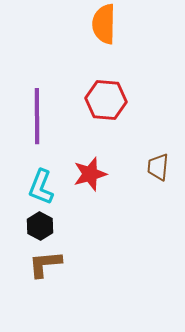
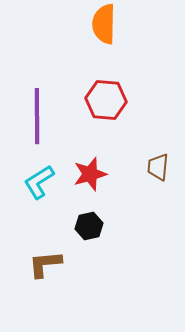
cyan L-shape: moved 2 px left, 5 px up; rotated 36 degrees clockwise
black hexagon: moved 49 px right; rotated 20 degrees clockwise
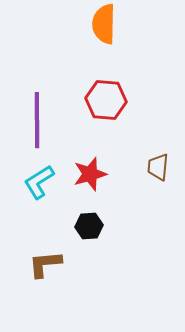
purple line: moved 4 px down
black hexagon: rotated 8 degrees clockwise
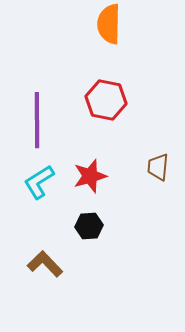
orange semicircle: moved 5 px right
red hexagon: rotated 6 degrees clockwise
red star: moved 2 px down
brown L-shape: rotated 51 degrees clockwise
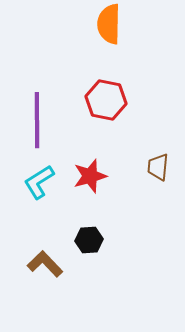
black hexagon: moved 14 px down
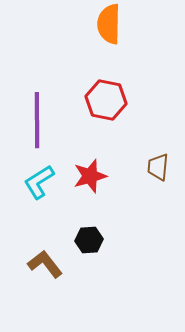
brown L-shape: rotated 6 degrees clockwise
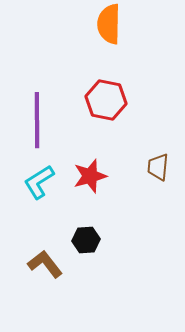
black hexagon: moved 3 px left
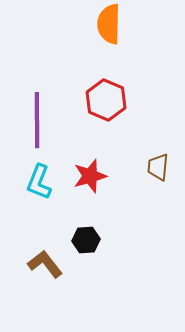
red hexagon: rotated 12 degrees clockwise
cyan L-shape: rotated 36 degrees counterclockwise
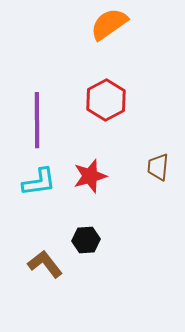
orange semicircle: rotated 54 degrees clockwise
red hexagon: rotated 9 degrees clockwise
cyan L-shape: rotated 120 degrees counterclockwise
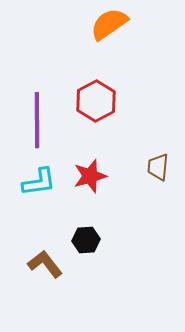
red hexagon: moved 10 px left, 1 px down
